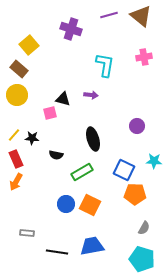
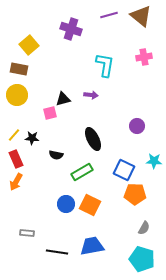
brown rectangle: rotated 30 degrees counterclockwise
black triangle: rotated 28 degrees counterclockwise
black ellipse: rotated 10 degrees counterclockwise
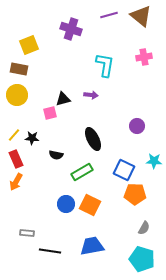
yellow square: rotated 18 degrees clockwise
black line: moved 7 px left, 1 px up
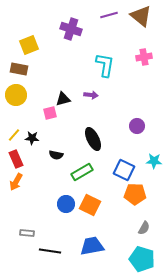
yellow circle: moved 1 px left
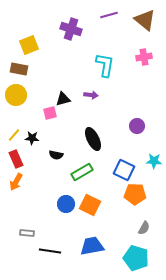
brown triangle: moved 4 px right, 4 px down
cyan pentagon: moved 6 px left, 1 px up
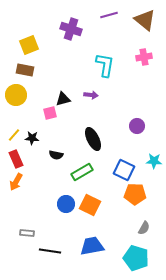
brown rectangle: moved 6 px right, 1 px down
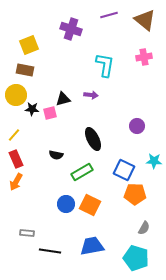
black star: moved 29 px up
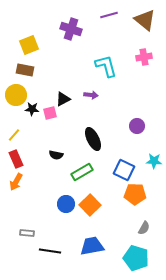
cyan L-shape: moved 1 px right, 1 px down; rotated 25 degrees counterclockwise
black triangle: rotated 14 degrees counterclockwise
orange square: rotated 20 degrees clockwise
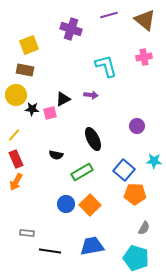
blue square: rotated 15 degrees clockwise
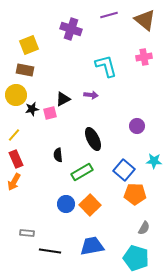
black star: rotated 16 degrees counterclockwise
black semicircle: moved 2 px right; rotated 72 degrees clockwise
orange arrow: moved 2 px left
